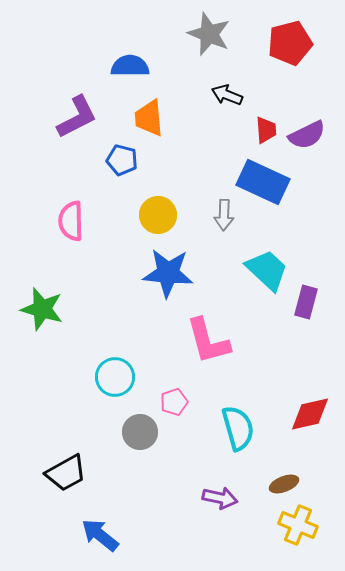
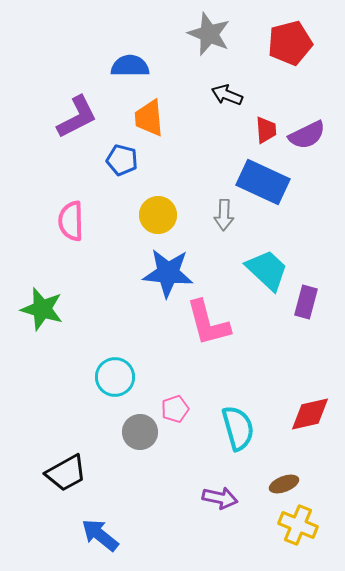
pink L-shape: moved 18 px up
pink pentagon: moved 1 px right, 7 px down
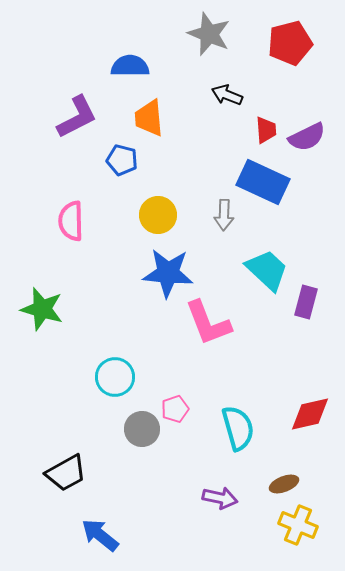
purple semicircle: moved 2 px down
pink L-shape: rotated 6 degrees counterclockwise
gray circle: moved 2 px right, 3 px up
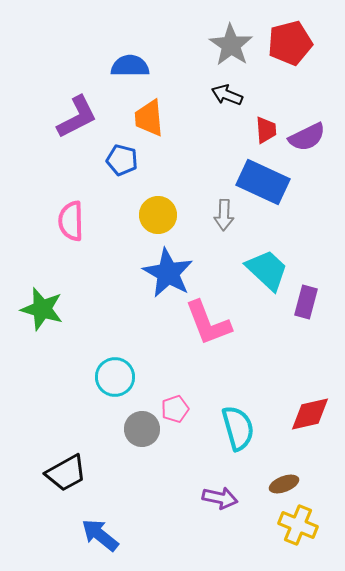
gray star: moved 22 px right, 11 px down; rotated 12 degrees clockwise
blue star: rotated 24 degrees clockwise
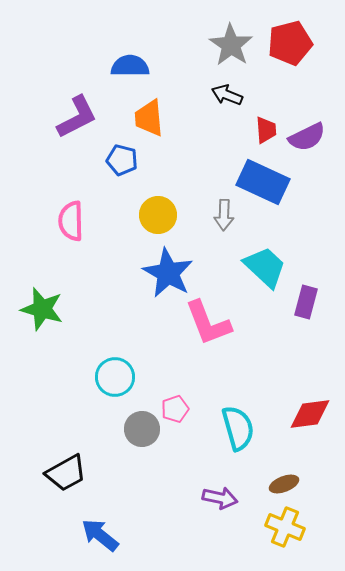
cyan trapezoid: moved 2 px left, 3 px up
red diamond: rotated 6 degrees clockwise
yellow cross: moved 13 px left, 2 px down
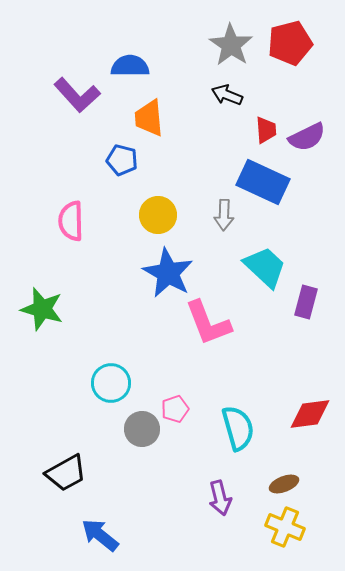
purple L-shape: moved 22 px up; rotated 75 degrees clockwise
cyan circle: moved 4 px left, 6 px down
purple arrow: rotated 64 degrees clockwise
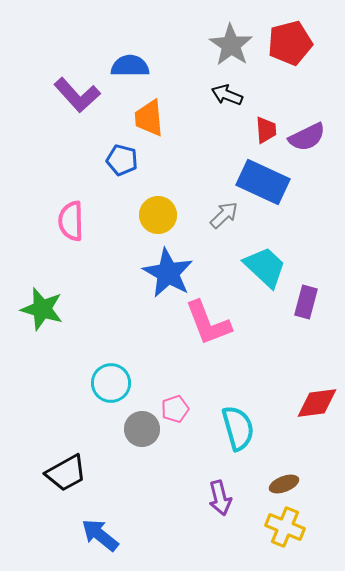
gray arrow: rotated 136 degrees counterclockwise
red diamond: moved 7 px right, 11 px up
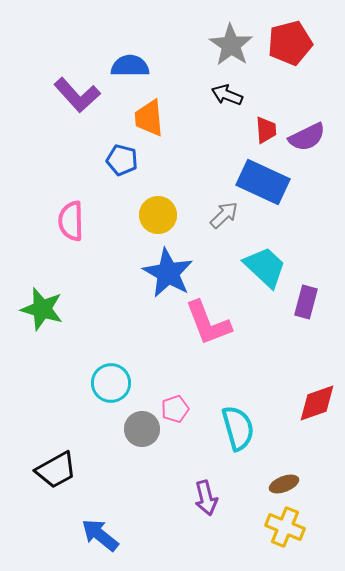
red diamond: rotated 12 degrees counterclockwise
black trapezoid: moved 10 px left, 3 px up
purple arrow: moved 14 px left
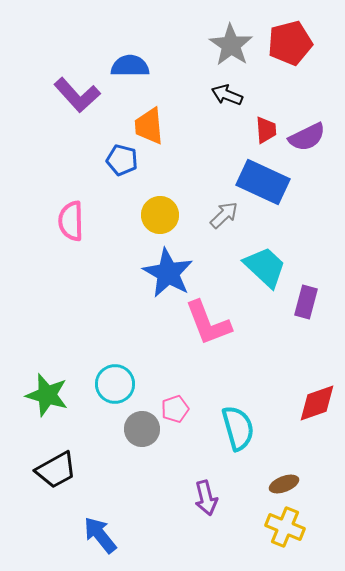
orange trapezoid: moved 8 px down
yellow circle: moved 2 px right
green star: moved 5 px right, 86 px down
cyan circle: moved 4 px right, 1 px down
blue arrow: rotated 12 degrees clockwise
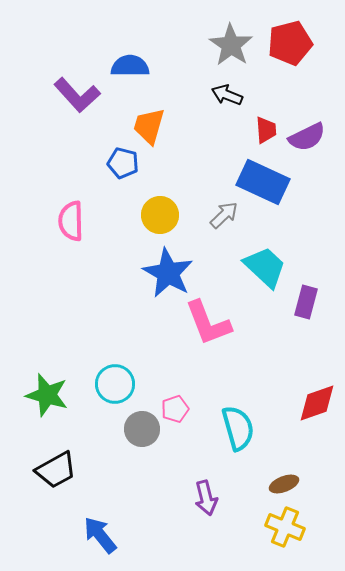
orange trapezoid: rotated 21 degrees clockwise
blue pentagon: moved 1 px right, 3 px down
